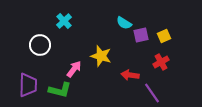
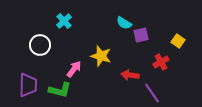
yellow square: moved 14 px right, 5 px down; rotated 32 degrees counterclockwise
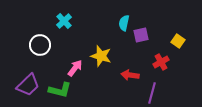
cyan semicircle: rotated 70 degrees clockwise
pink arrow: moved 1 px right, 1 px up
purple trapezoid: rotated 45 degrees clockwise
purple line: rotated 50 degrees clockwise
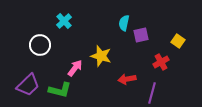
red arrow: moved 3 px left, 4 px down; rotated 18 degrees counterclockwise
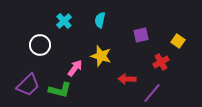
cyan semicircle: moved 24 px left, 3 px up
red arrow: rotated 12 degrees clockwise
purple line: rotated 25 degrees clockwise
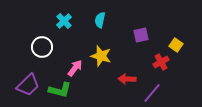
yellow square: moved 2 px left, 4 px down
white circle: moved 2 px right, 2 px down
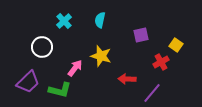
purple trapezoid: moved 3 px up
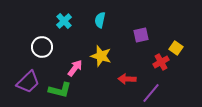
yellow square: moved 3 px down
purple line: moved 1 px left
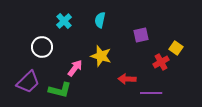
purple line: rotated 50 degrees clockwise
